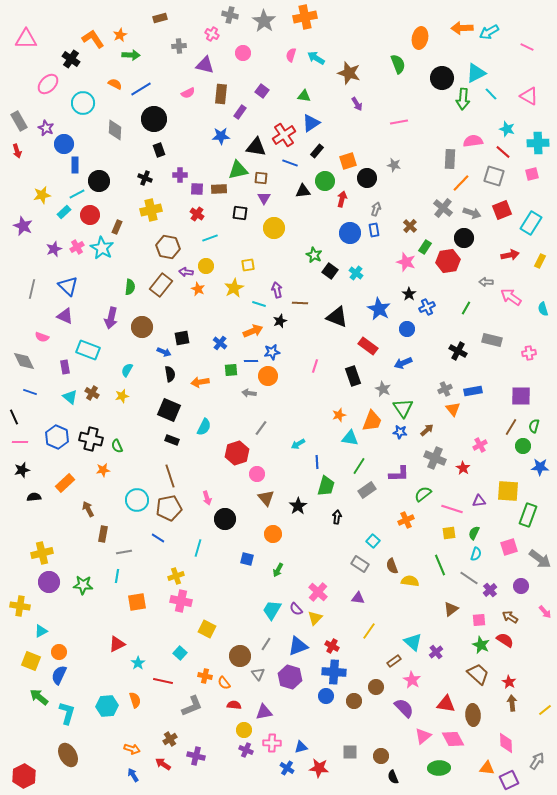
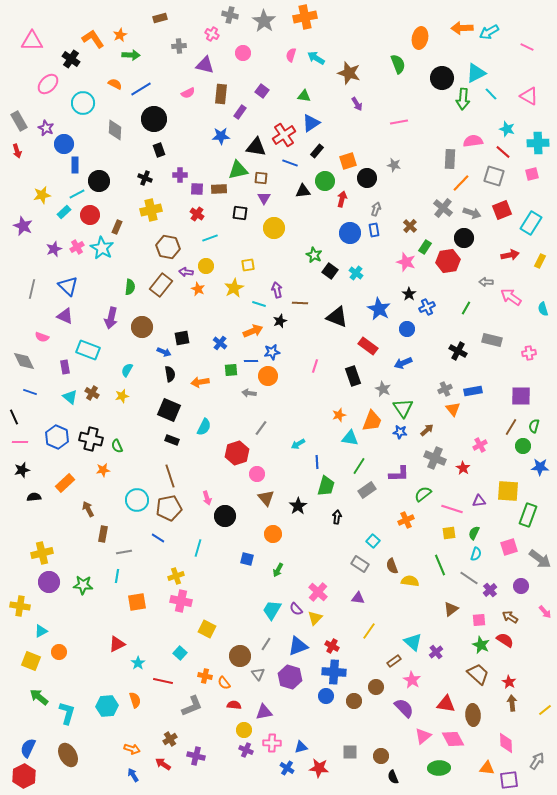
pink triangle at (26, 39): moved 6 px right, 2 px down
black circle at (225, 519): moved 3 px up
blue semicircle at (59, 675): moved 31 px left, 73 px down
purple square at (509, 780): rotated 18 degrees clockwise
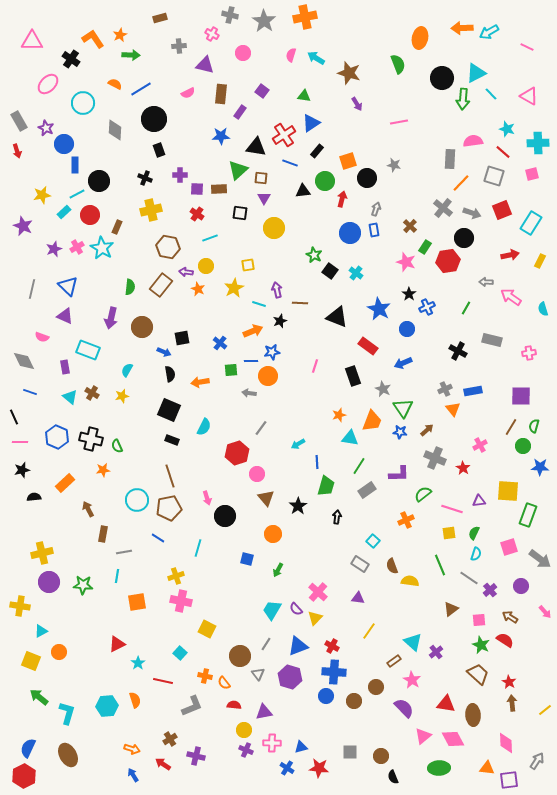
green triangle at (238, 170): rotated 30 degrees counterclockwise
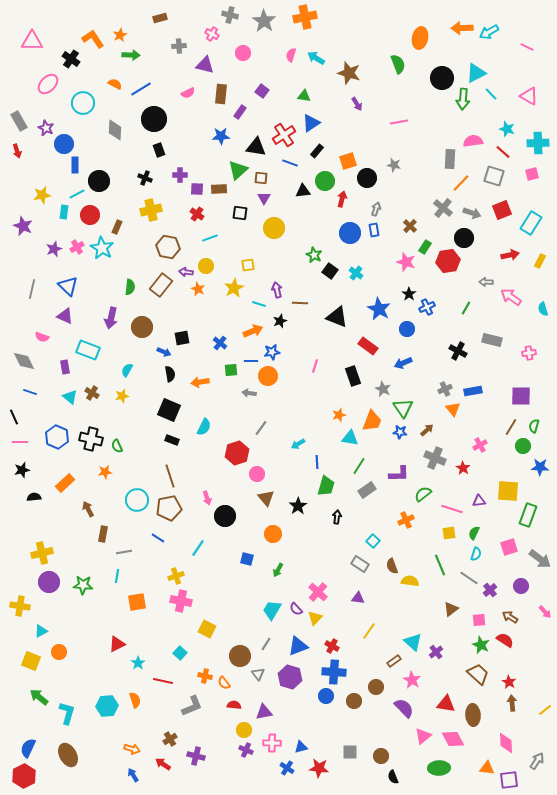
cyan rectangle at (64, 212): rotated 40 degrees counterclockwise
orange star at (103, 470): moved 2 px right, 2 px down
cyan line at (198, 548): rotated 18 degrees clockwise
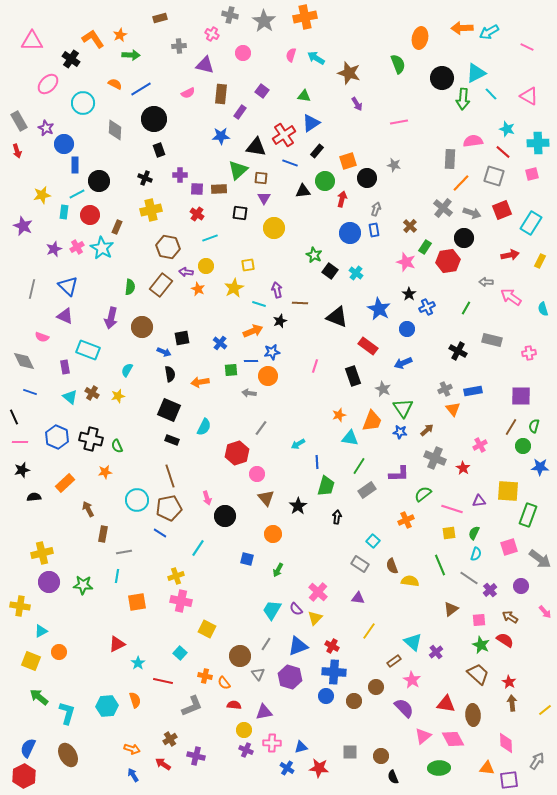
yellow star at (122, 396): moved 4 px left
blue line at (158, 538): moved 2 px right, 5 px up
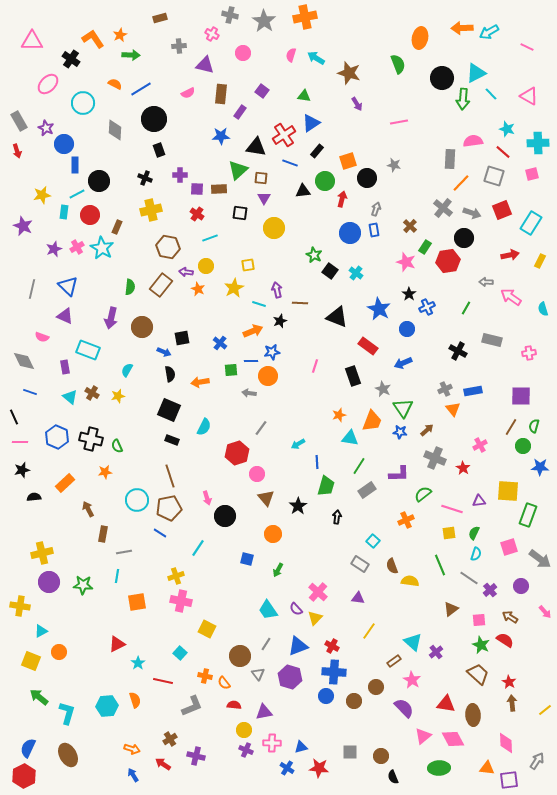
cyan trapezoid at (272, 610): moved 4 px left; rotated 65 degrees counterclockwise
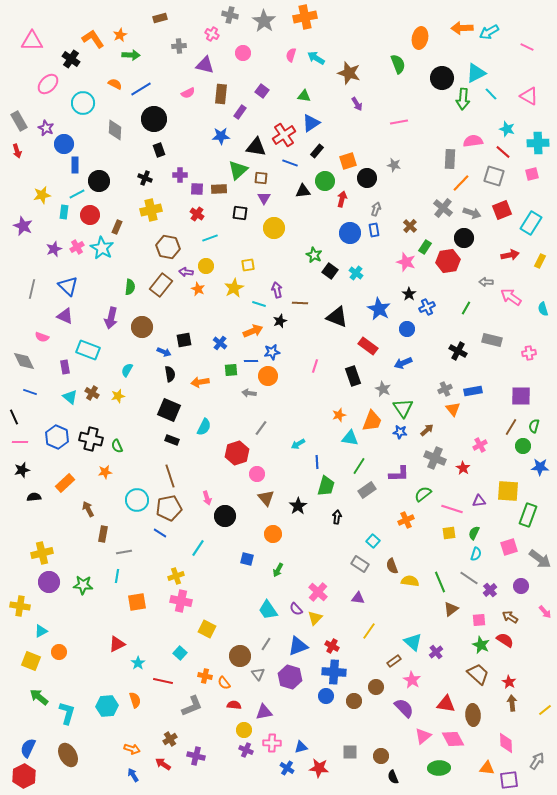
black square at (182, 338): moved 2 px right, 2 px down
green line at (440, 565): moved 17 px down
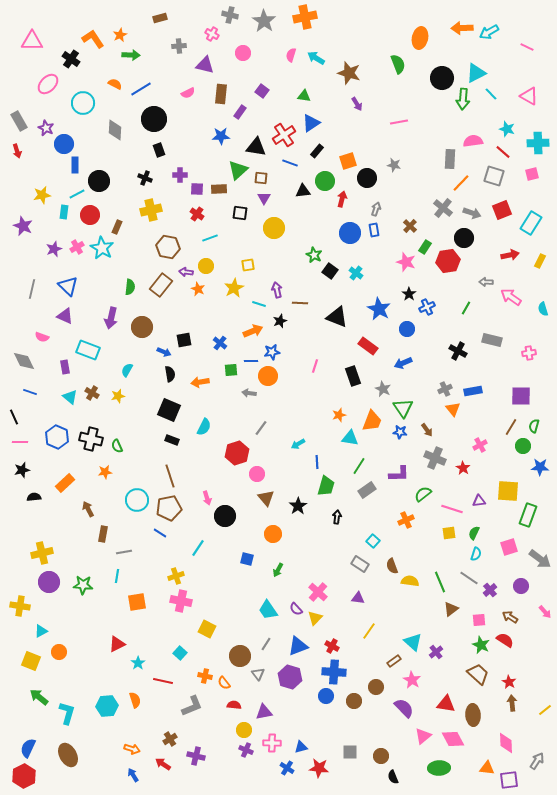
brown arrow at (427, 430): rotated 96 degrees clockwise
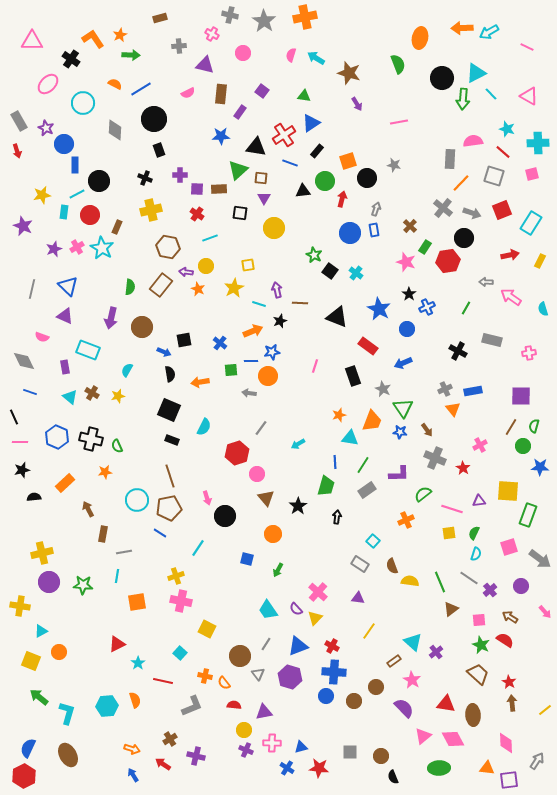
blue line at (317, 462): moved 18 px right
green line at (359, 466): moved 4 px right, 1 px up
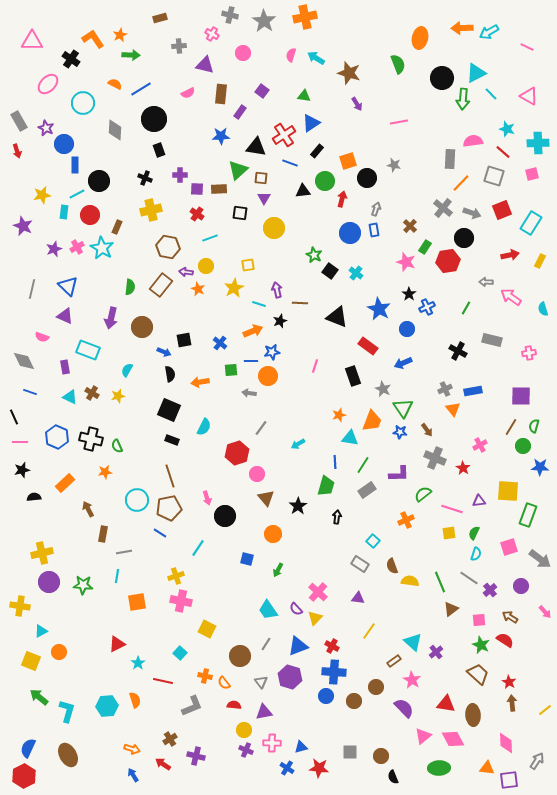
cyan triangle at (70, 397): rotated 14 degrees counterclockwise
gray triangle at (258, 674): moved 3 px right, 8 px down
cyan L-shape at (67, 713): moved 2 px up
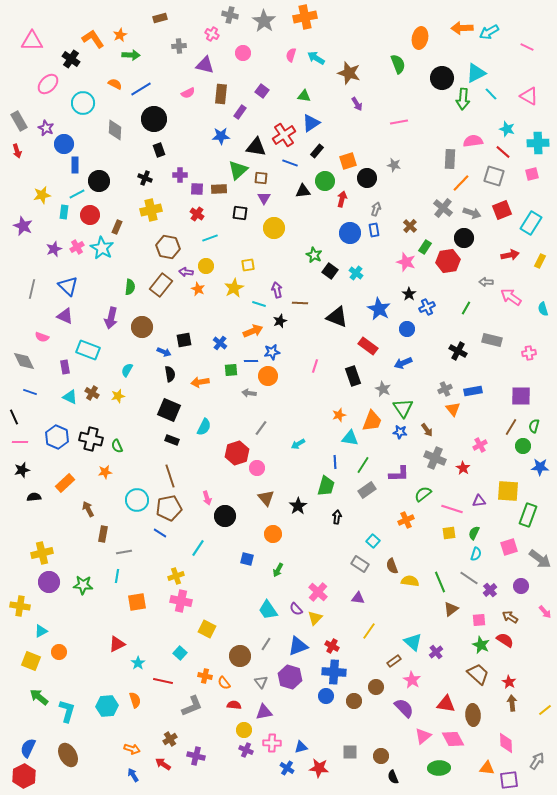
pink circle at (257, 474): moved 6 px up
